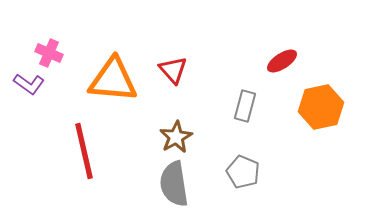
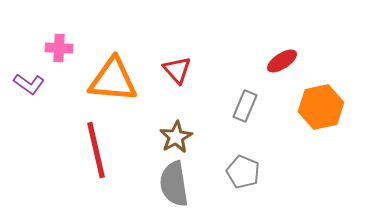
pink cross: moved 10 px right, 5 px up; rotated 20 degrees counterclockwise
red triangle: moved 4 px right
gray rectangle: rotated 8 degrees clockwise
red line: moved 12 px right, 1 px up
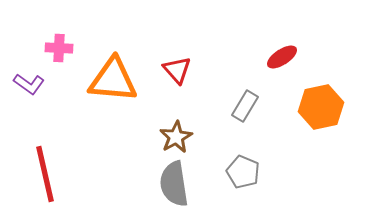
red ellipse: moved 4 px up
gray rectangle: rotated 8 degrees clockwise
red line: moved 51 px left, 24 px down
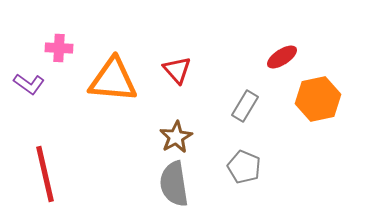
orange hexagon: moved 3 px left, 8 px up
gray pentagon: moved 1 px right, 5 px up
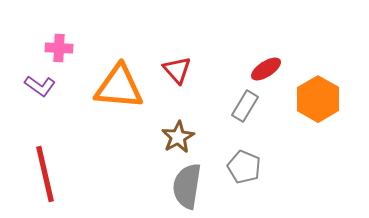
red ellipse: moved 16 px left, 12 px down
orange triangle: moved 6 px right, 7 px down
purple L-shape: moved 11 px right, 2 px down
orange hexagon: rotated 18 degrees counterclockwise
brown star: moved 2 px right
gray semicircle: moved 13 px right, 2 px down; rotated 18 degrees clockwise
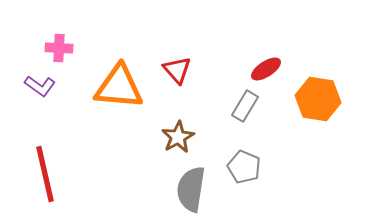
orange hexagon: rotated 21 degrees counterclockwise
gray semicircle: moved 4 px right, 3 px down
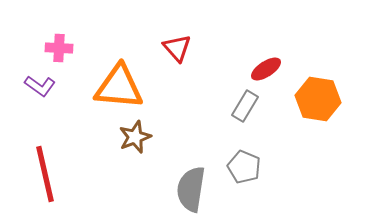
red triangle: moved 22 px up
brown star: moved 43 px left; rotated 8 degrees clockwise
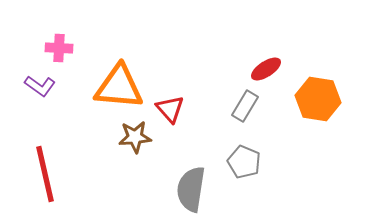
red triangle: moved 7 px left, 61 px down
brown star: rotated 16 degrees clockwise
gray pentagon: moved 5 px up
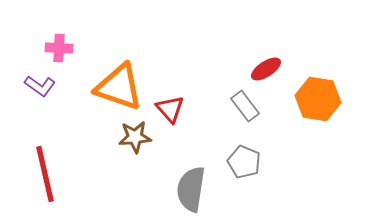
orange triangle: rotated 14 degrees clockwise
gray rectangle: rotated 68 degrees counterclockwise
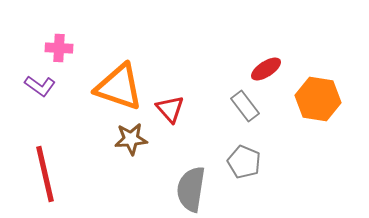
brown star: moved 4 px left, 2 px down
